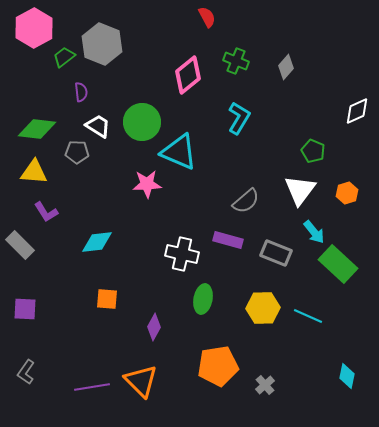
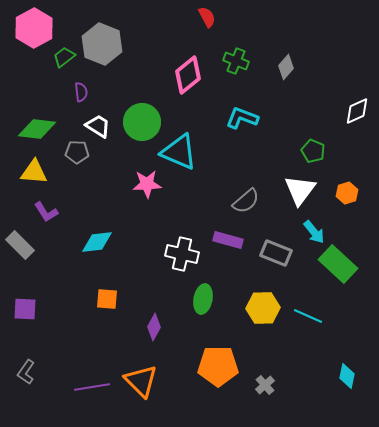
cyan L-shape at (239, 118): moved 3 px right; rotated 100 degrees counterclockwise
orange pentagon at (218, 366): rotated 9 degrees clockwise
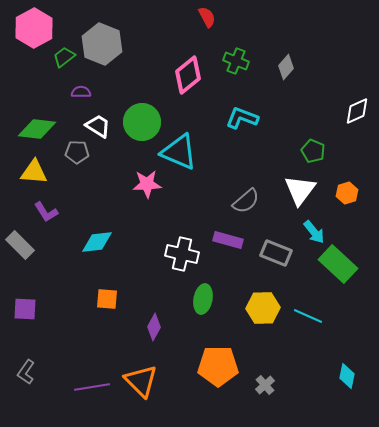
purple semicircle at (81, 92): rotated 84 degrees counterclockwise
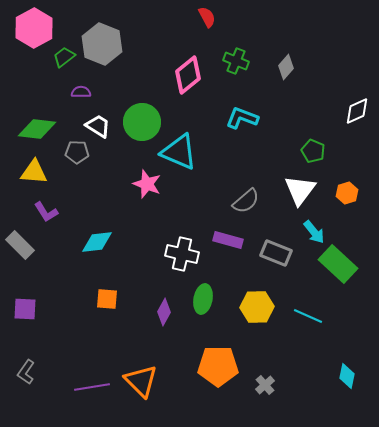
pink star at (147, 184): rotated 24 degrees clockwise
yellow hexagon at (263, 308): moved 6 px left, 1 px up
purple diamond at (154, 327): moved 10 px right, 15 px up
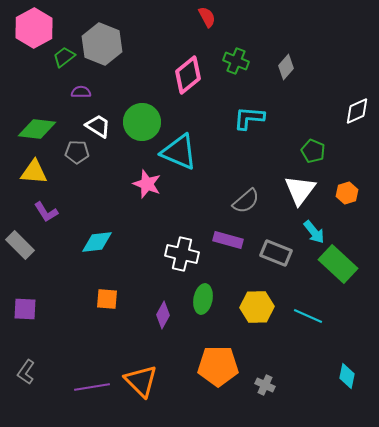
cyan L-shape at (242, 118): moved 7 px right; rotated 16 degrees counterclockwise
purple diamond at (164, 312): moved 1 px left, 3 px down
gray cross at (265, 385): rotated 24 degrees counterclockwise
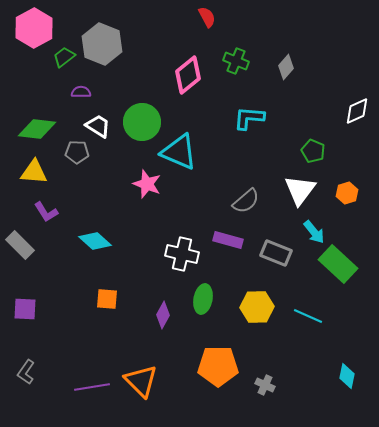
cyan diamond at (97, 242): moved 2 px left, 1 px up; rotated 48 degrees clockwise
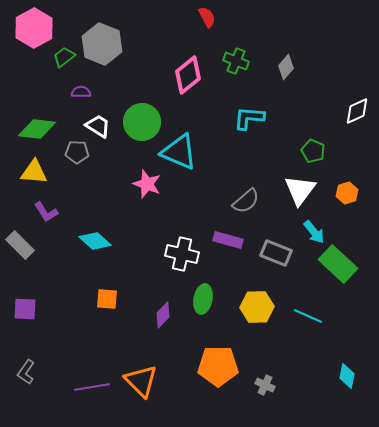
purple diamond at (163, 315): rotated 16 degrees clockwise
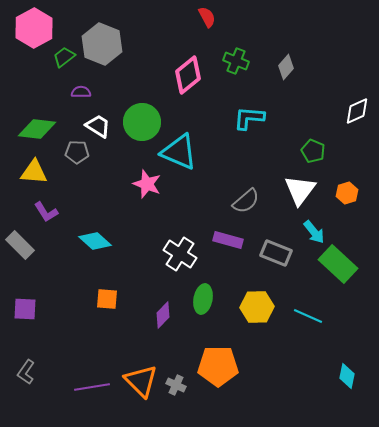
white cross at (182, 254): moved 2 px left; rotated 20 degrees clockwise
gray cross at (265, 385): moved 89 px left
